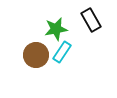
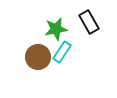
black rectangle: moved 2 px left, 2 px down
brown circle: moved 2 px right, 2 px down
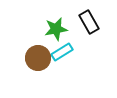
cyan rectangle: rotated 25 degrees clockwise
brown circle: moved 1 px down
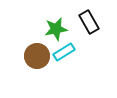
cyan rectangle: moved 2 px right
brown circle: moved 1 px left, 2 px up
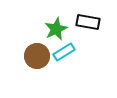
black rectangle: moved 1 px left; rotated 50 degrees counterclockwise
green star: rotated 15 degrees counterclockwise
